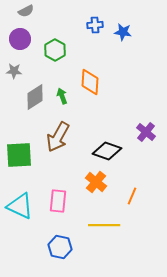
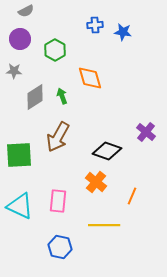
orange diamond: moved 4 px up; rotated 20 degrees counterclockwise
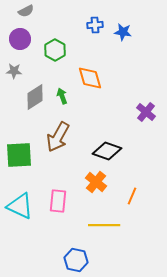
purple cross: moved 20 px up
blue hexagon: moved 16 px right, 13 px down
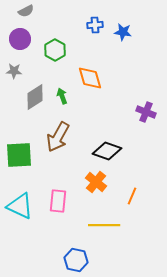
purple cross: rotated 18 degrees counterclockwise
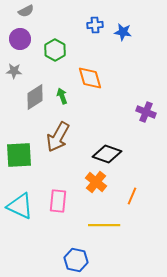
black diamond: moved 3 px down
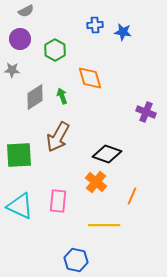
gray star: moved 2 px left, 1 px up
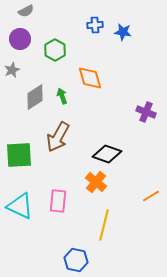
gray star: rotated 28 degrees counterclockwise
orange line: moved 19 px right; rotated 36 degrees clockwise
yellow line: rotated 76 degrees counterclockwise
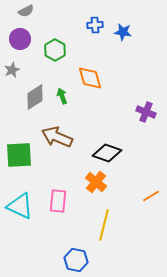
brown arrow: moved 1 px left; rotated 84 degrees clockwise
black diamond: moved 1 px up
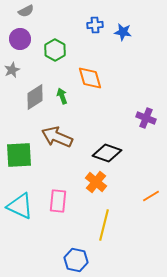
purple cross: moved 6 px down
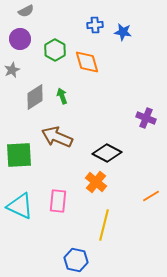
orange diamond: moved 3 px left, 16 px up
black diamond: rotated 8 degrees clockwise
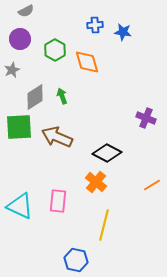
green square: moved 28 px up
orange line: moved 1 px right, 11 px up
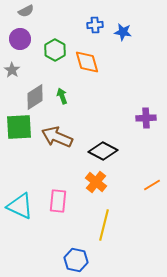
gray star: rotated 14 degrees counterclockwise
purple cross: rotated 24 degrees counterclockwise
black diamond: moved 4 px left, 2 px up
